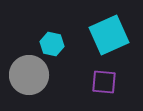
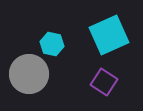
gray circle: moved 1 px up
purple square: rotated 28 degrees clockwise
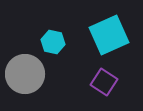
cyan hexagon: moved 1 px right, 2 px up
gray circle: moved 4 px left
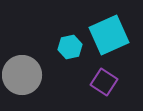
cyan hexagon: moved 17 px right, 5 px down; rotated 25 degrees counterclockwise
gray circle: moved 3 px left, 1 px down
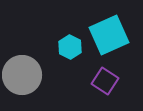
cyan hexagon: rotated 20 degrees counterclockwise
purple square: moved 1 px right, 1 px up
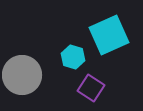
cyan hexagon: moved 3 px right, 10 px down; rotated 10 degrees counterclockwise
purple square: moved 14 px left, 7 px down
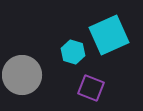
cyan hexagon: moved 5 px up
purple square: rotated 12 degrees counterclockwise
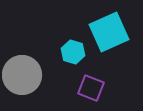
cyan square: moved 3 px up
